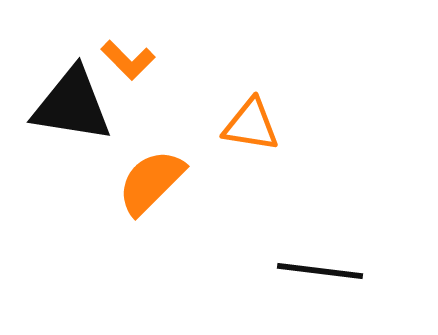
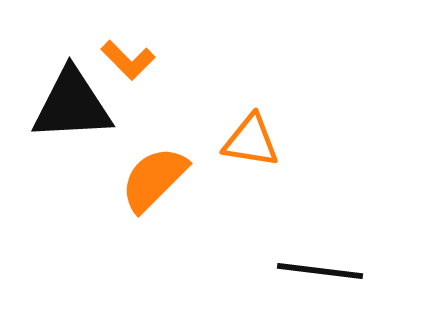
black triangle: rotated 12 degrees counterclockwise
orange triangle: moved 16 px down
orange semicircle: moved 3 px right, 3 px up
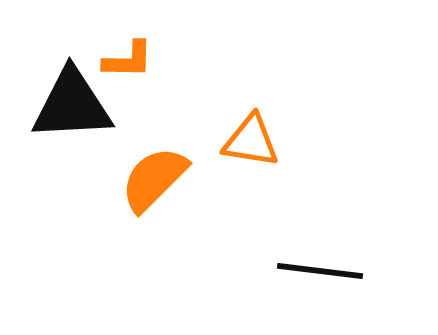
orange L-shape: rotated 44 degrees counterclockwise
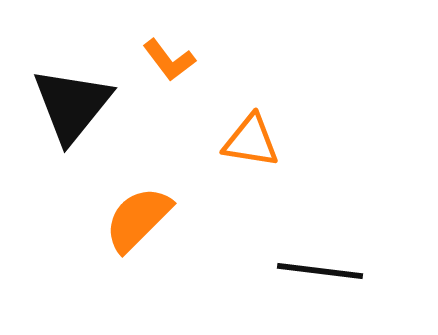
orange L-shape: moved 41 px right; rotated 52 degrees clockwise
black triangle: rotated 48 degrees counterclockwise
orange semicircle: moved 16 px left, 40 px down
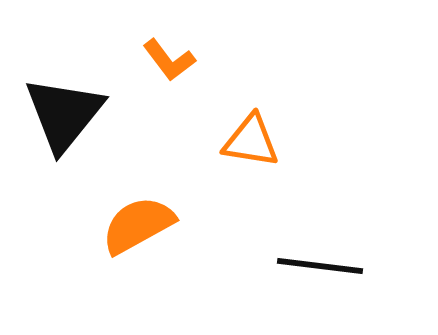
black triangle: moved 8 px left, 9 px down
orange semicircle: moved 6 px down; rotated 16 degrees clockwise
black line: moved 5 px up
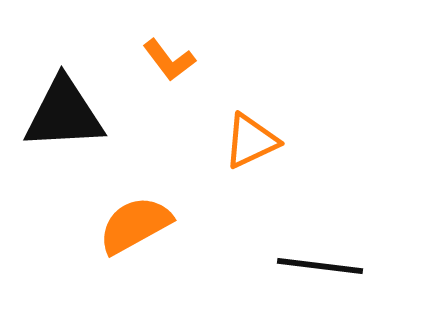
black triangle: rotated 48 degrees clockwise
orange triangle: rotated 34 degrees counterclockwise
orange semicircle: moved 3 px left
